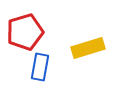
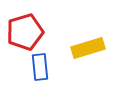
blue rectangle: rotated 16 degrees counterclockwise
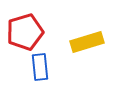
yellow rectangle: moved 1 px left, 6 px up
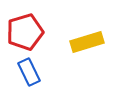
blue rectangle: moved 11 px left, 5 px down; rotated 20 degrees counterclockwise
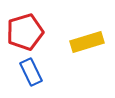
blue rectangle: moved 2 px right
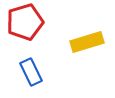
red pentagon: moved 10 px up
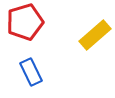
yellow rectangle: moved 8 px right, 7 px up; rotated 24 degrees counterclockwise
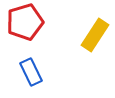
yellow rectangle: rotated 16 degrees counterclockwise
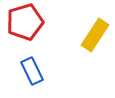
blue rectangle: moved 1 px right, 1 px up
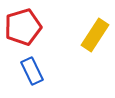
red pentagon: moved 2 px left, 5 px down
